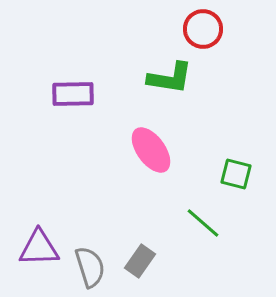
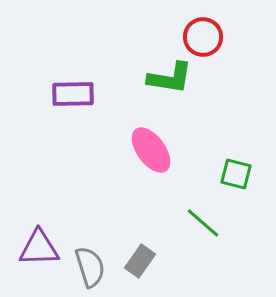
red circle: moved 8 px down
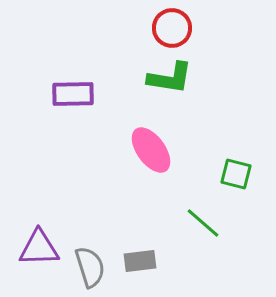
red circle: moved 31 px left, 9 px up
gray rectangle: rotated 48 degrees clockwise
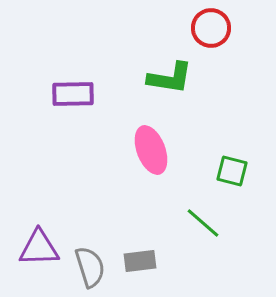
red circle: moved 39 px right
pink ellipse: rotated 15 degrees clockwise
green square: moved 4 px left, 3 px up
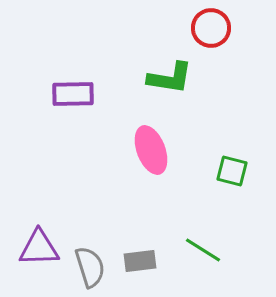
green line: moved 27 px down; rotated 9 degrees counterclockwise
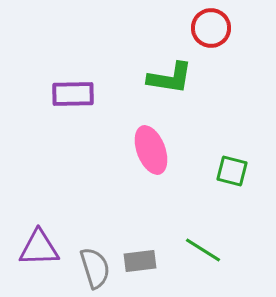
gray semicircle: moved 5 px right, 1 px down
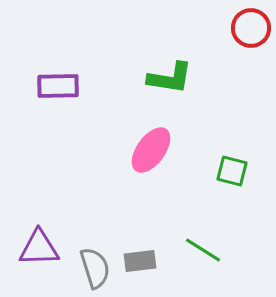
red circle: moved 40 px right
purple rectangle: moved 15 px left, 8 px up
pink ellipse: rotated 57 degrees clockwise
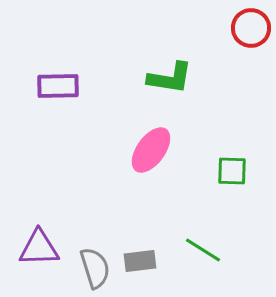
green square: rotated 12 degrees counterclockwise
